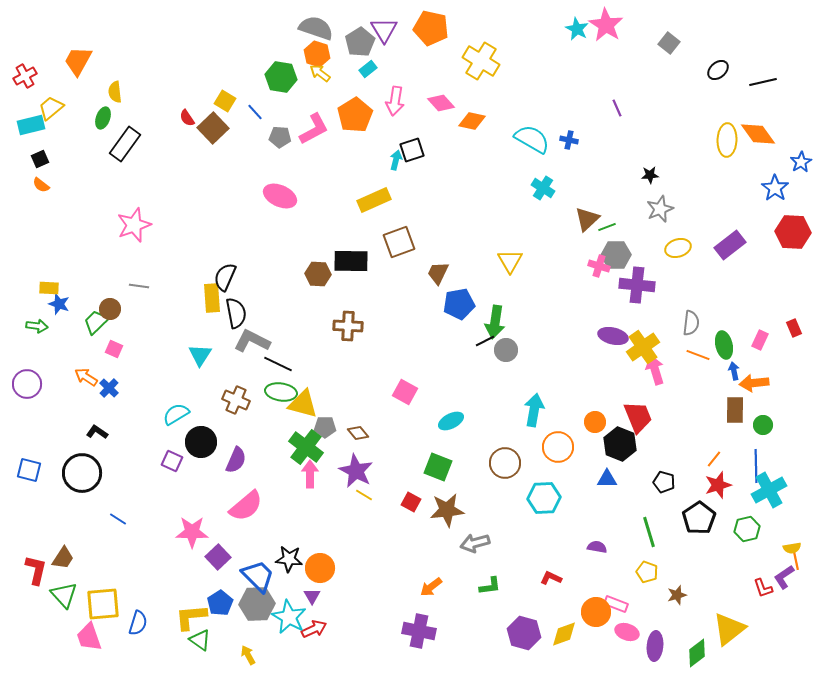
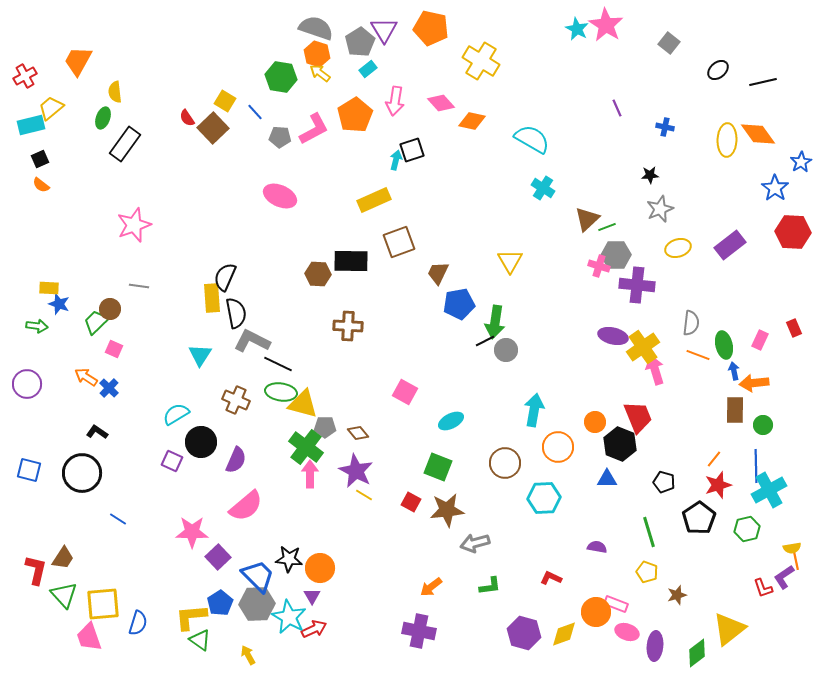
blue cross at (569, 140): moved 96 px right, 13 px up
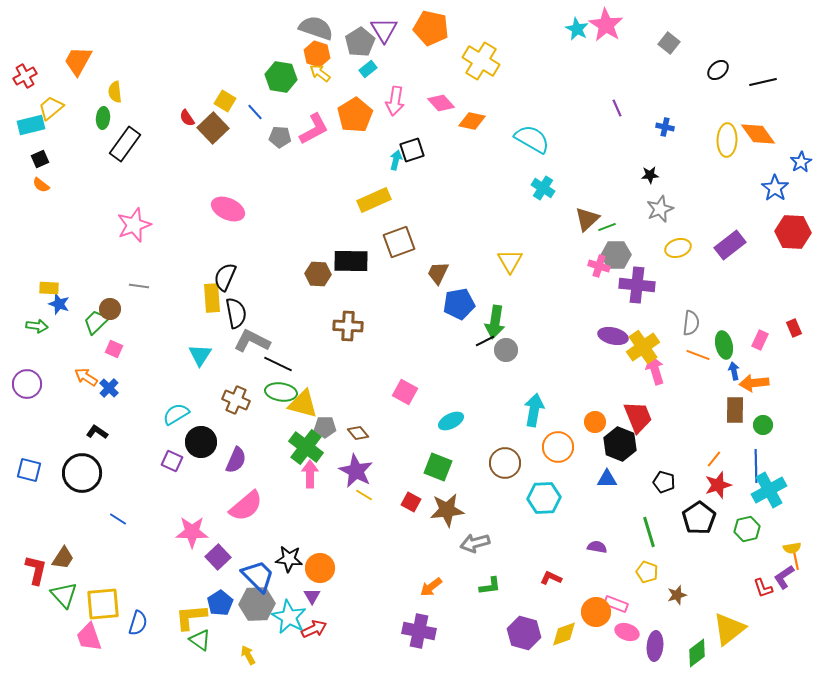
green ellipse at (103, 118): rotated 15 degrees counterclockwise
pink ellipse at (280, 196): moved 52 px left, 13 px down
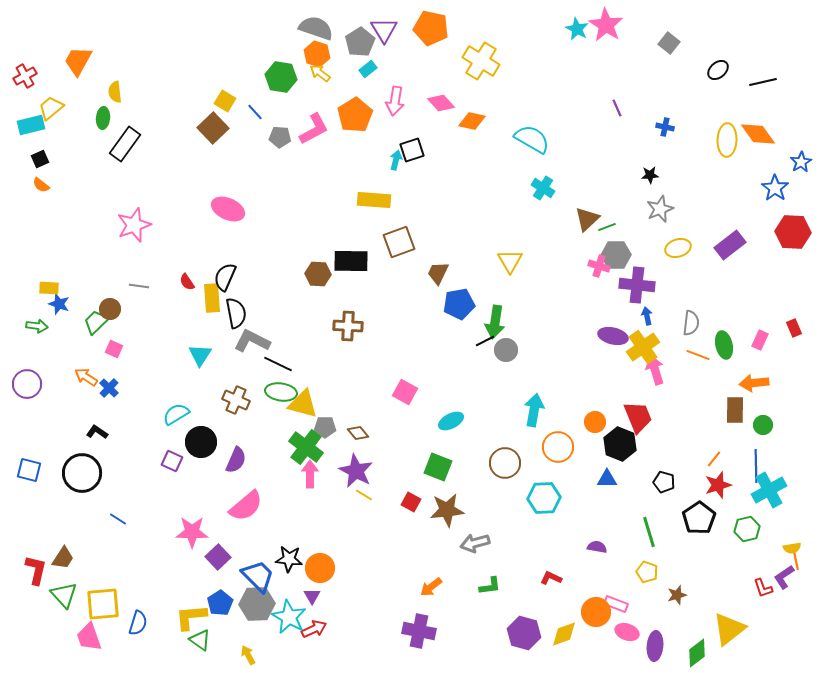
red semicircle at (187, 118): moved 164 px down
yellow rectangle at (374, 200): rotated 28 degrees clockwise
blue arrow at (734, 371): moved 87 px left, 55 px up
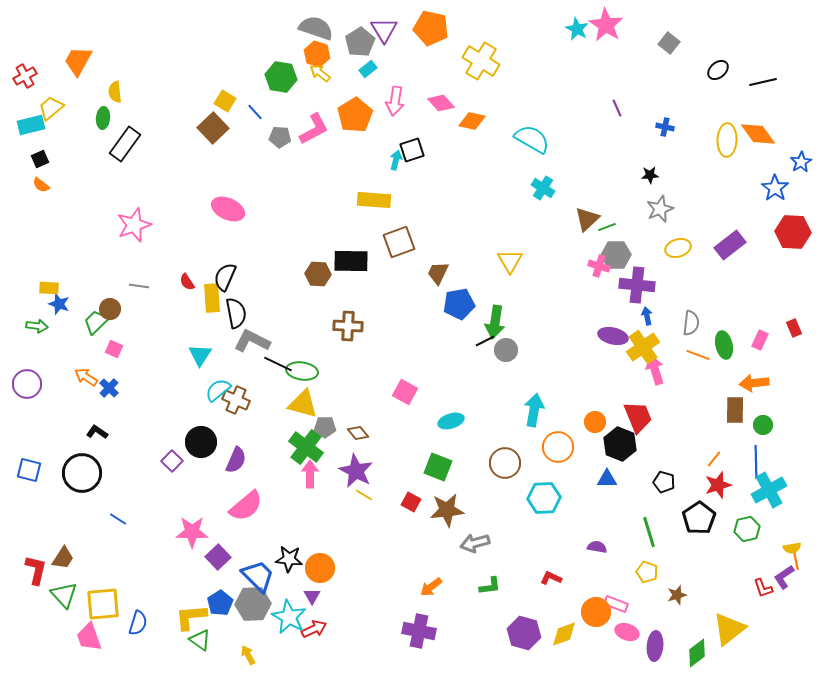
green ellipse at (281, 392): moved 21 px right, 21 px up
cyan semicircle at (176, 414): moved 42 px right, 24 px up; rotated 8 degrees counterclockwise
cyan ellipse at (451, 421): rotated 10 degrees clockwise
purple square at (172, 461): rotated 20 degrees clockwise
blue line at (756, 466): moved 4 px up
gray hexagon at (257, 604): moved 4 px left
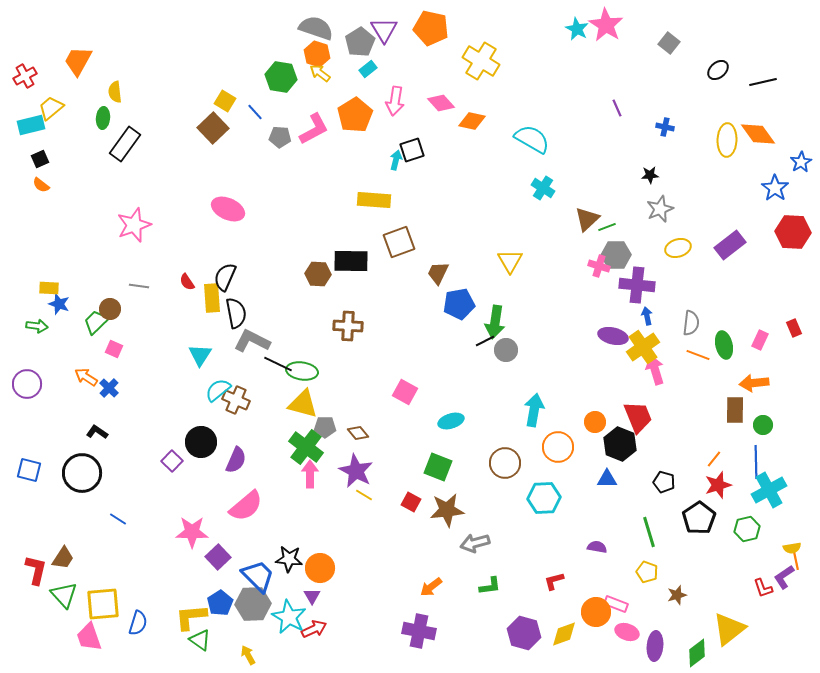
red L-shape at (551, 578): moved 3 px right, 3 px down; rotated 40 degrees counterclockwise
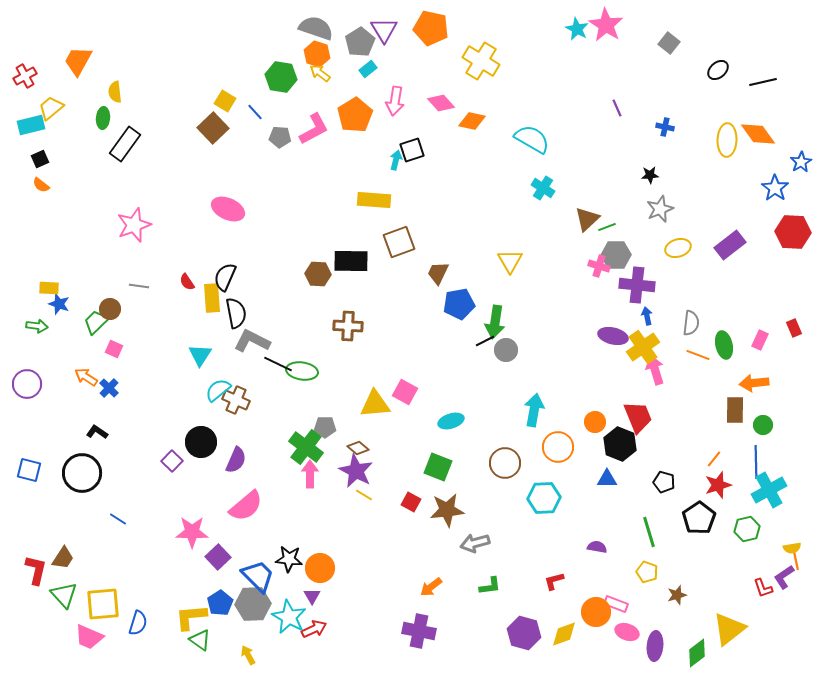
yellow triangle at (303, 404): moved 72 px right; rotated 20 degrees counterclockwise
brown diamond at (358, 433): moved 15 px down; rotated 10 degrees counterclockwise
pink trapezoid at (89, 637): rotated 48 degrees counterclockwise
